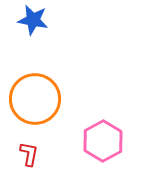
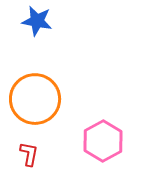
blue star: moved 4 px right, 1 px down
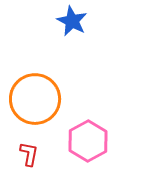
blue star: moved 35 px right; rotated 16 degrees clockwise
pink hexagon: moved 15 px left
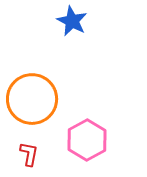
orange circle: moved 3 px left
pink hexagon: moved 1 px left, 1 px up
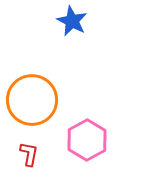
orange circle: moved 1 px down
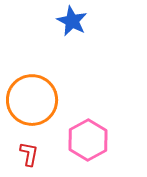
pink hexagon: moved 1 px right
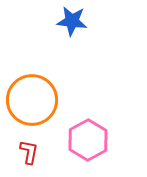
blue star: rotated 20 degrees counterclockwise
red L-shape: moved 2 px up
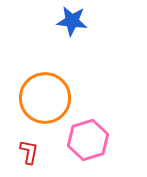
orange circle: moved 13 px right, 2 px up
pink hexagon: rotated 12 degrees clockwise
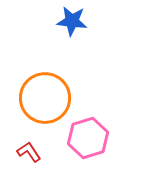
pink hexagon: moved 2 px up
red L-shape: rotated 45 degrees counterclockwise
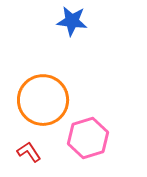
orange circle: moved 2 px left, 2 px down
